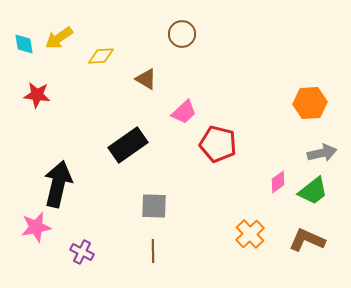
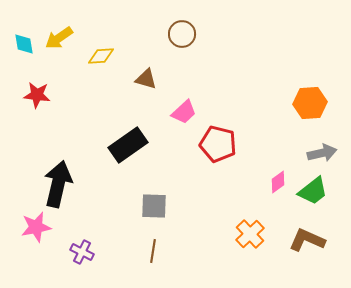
brown triangle: rotated 15 degrees counterclockwise
brown line: rotated 10 degrees clockwise
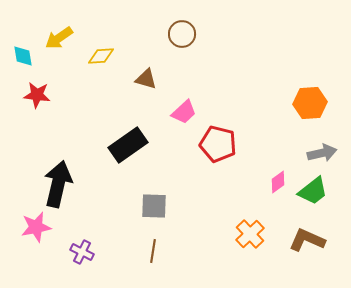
cyan diamond: moved 1 px left, 12 px down
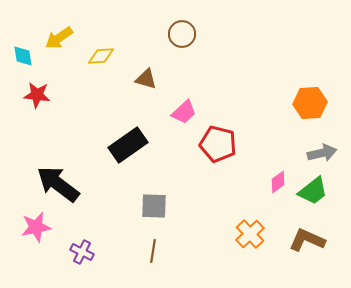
black arrow: rotated 66 degrees counterclockwise
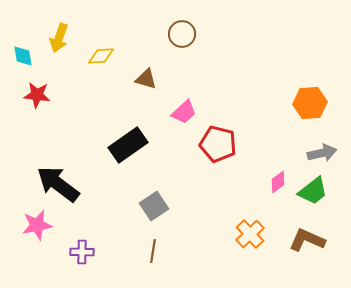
yellow arrow: rotated 36 degrees counterclockwise
gray square: rotated 36 degrees counterclockwise
pink star: moved 1 px right, 2 px up
purple cross: rotated 25 degrees counterclockwise
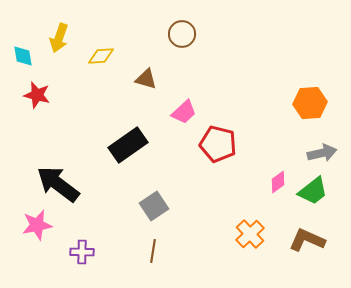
red star: rotated 8 degrees clockwise
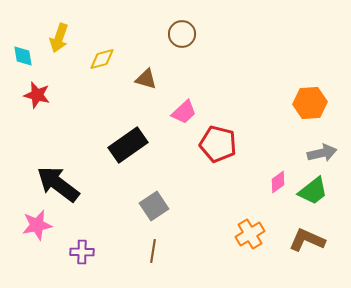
yellow diamond: moved 1 px right, 3 px down; rotated 12 degrees counterclockwise
orange cross: rotated 12 degrees clockwise
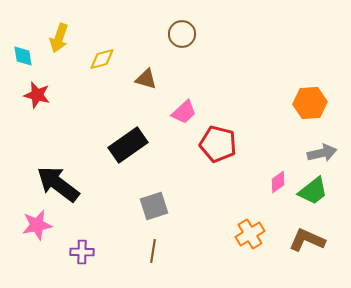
gray square: rotated 16 degrees clockwise
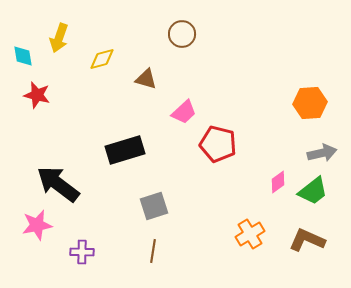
black rectangle: moved 3 px left, 5 px down; rotated 18 degrees clockwise
